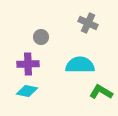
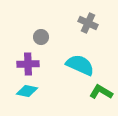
cyan semicircle: rotated 24 degrees clockwise
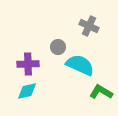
gray cross: moved 1 px right, 3 px down
gray circle: moved 17 px right, 10 px down
cyan diamond: rotated 25 degrees counterclockwise
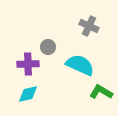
gray circle: moved 10 px left
cyan diamond: moved 1 px right, 3 px down
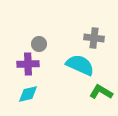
gray cross: moved 5 px right, 12 px down; rotated 18 degrees counterclockwise
gray circle: moved 9 px left, 3 px up
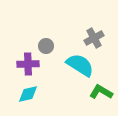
gray cross: rotated 36 degrees counterclockwise
gray circle: moved 7 px right, 2 px down
cyan semicircle: rotated 8 degrees clockwise
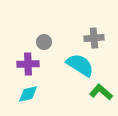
gray cross: rotated 24 degrees clockwise
gray circle: moved 2 px left, 4 px up
green L-shape: rotated 10 degrees clockwise
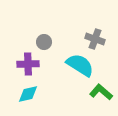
gray cross: moved 1 px right, 1 px down; rotated 24 degrees clockwise
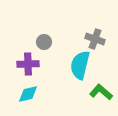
cyan semicircle: rotated 108 degrees counterclockwise
